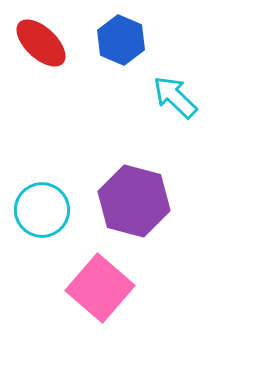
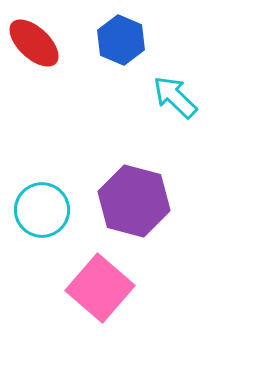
red ellipse: moved 7 px left
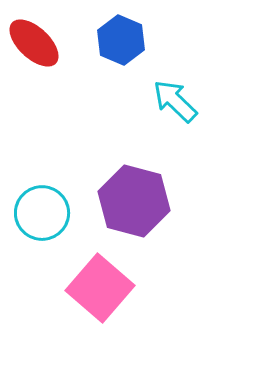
cyan arrow: moved 4 px down
cyan circle: moved 3 px down
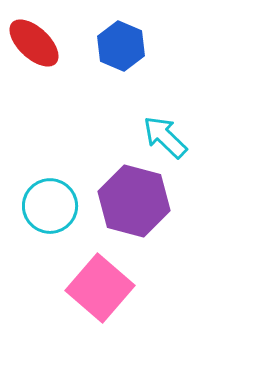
blue hexagon: moved 6 px down
cyan arrow: moved 10 px left, 36 px down
cyan circle: moved 8 px right, 7 px up
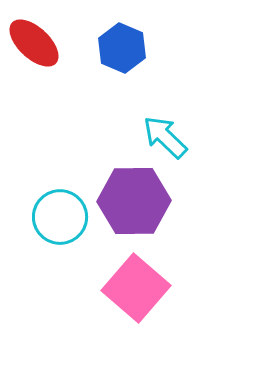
blue hexagon: moved 1 px right, 2 px down
purple hexagon: rotated 16 degrees counterclockwise
cyan circle: moved 10 px right, 11 px down
pink square: moved 36 px right
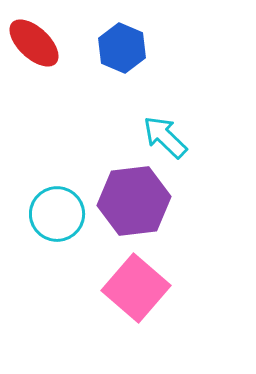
purple hexagon: rotated 6 degrees counterclockwise
cyan circle: moved 3 px left, 3 px up
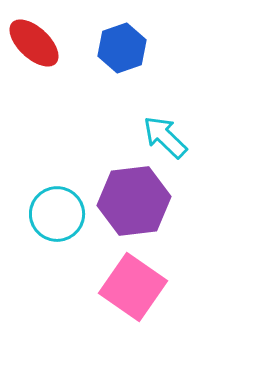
blue hexagon: rotated 18 degrees clockwise
pink square: moved 3 px left, 1 px up; rotated 6 degrees counterclockwise
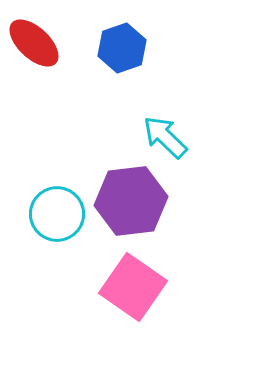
purple hexagon: moved 3 px left
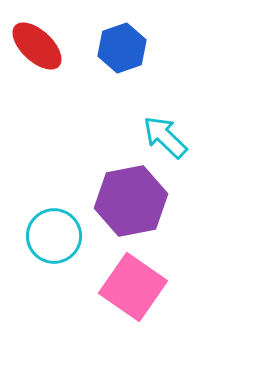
red ellipse: moved 3 px right, 3 px down
purple hexagon: rotated 4 degrees counterclockwise
cyan circle: moved 3 px left, 22 px down
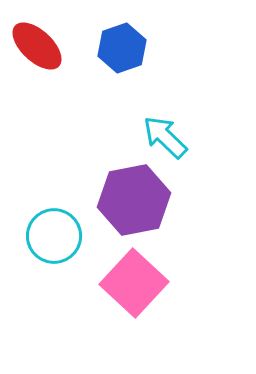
purple hexagon: moved 3 px right, 1 px up
pink square: moved 1 px right, 4 px up; rotated 8 degrees clockwise
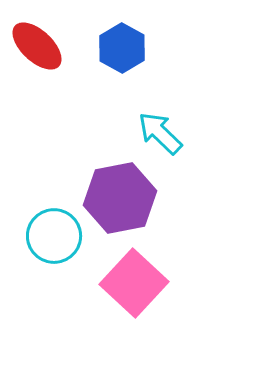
blue hexagon: rotated 12 degrees counterclockwise
cyan arrow: moved 5 px left, 4 px up
purple hexagon: moved 14 px left, 2 px up
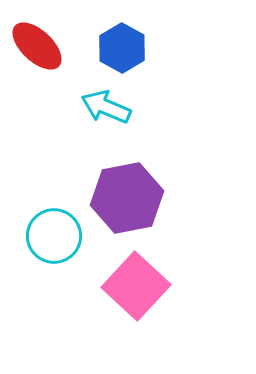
cyan arrow: moved 54 px left, 26 px up; rotated 21 degrees counterclockwise
purple hexagon: moved 7 px right
pink square: moved 2 px right, 3 px down
